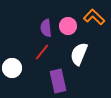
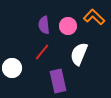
purple semicircle: moved 2 px left, 3 px up
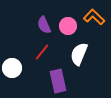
purple semicircle: rotated 18 degrees counterclockwise
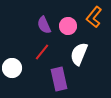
orange L-shape: rotated 95 degrees counterclockwise
purple rectangle: moved 1 px right, 2 px up
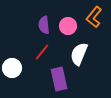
purple semicircle: rotated 18 degrees clockwise
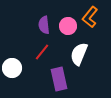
orange L-shape: moved 4 px left
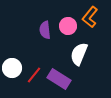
purple semicircle: moved 1 px right, 5 px down
red line: moved 8 px left, 23 px down
purple rectangle: rotated 45 degrees counterclockwise
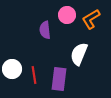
orange L-shape: moved 1 px right, 2 px down; rotated 20 degrees clockwise
pink circle: moved 1 px left, 11 px up
white circle: moved 1 px down
red line: rotated 48 degrees counterclockwise
purple rectangle: rotated 65 degrees clockwise
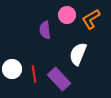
white semicircle: moved 1 px left
red line: moved 1 px up
purple rectangle: rotated 50 degrees counterclockwise
